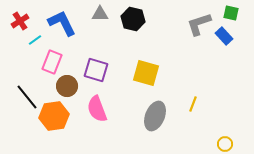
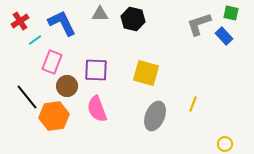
purple square: rotated 15 degrees counterclockwise
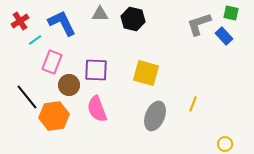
brown circle: moved 2 px right, 1 px up
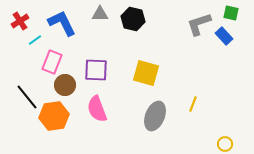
brown circle: moved 4 px left
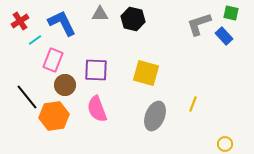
pink rectangle: moved 1 px right, 2 px up
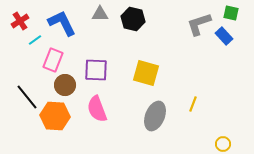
orange hexagon: moved 1 px right; rotated 12 degrees clockwise
yellow circle: moved 2 px left
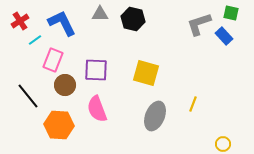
black line: moved 1 px right, 1 px up
orange hexagon: moved 4 px right, 9 px down
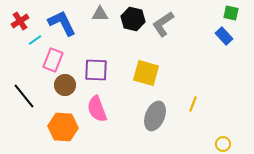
gray L-shape: moved 36 px left; rotated 16 degrees counterclockwise
black line: moved 4 px left
orange hexagon: moved 4 px right, 2 px down
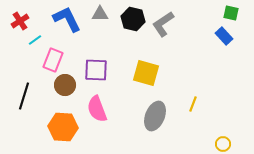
blue L-shape: moved 5 px right, 4 px up
black line: rotated 56 degrees clockwise
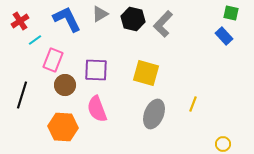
gray triangle: rotated 30 degrees counterclockwise
gray L-shape: rotated 12 degrees counterclockwise
black line: moved 2 px left, 1 px up
gray ellipse: moved 1 px left, 2 px up
